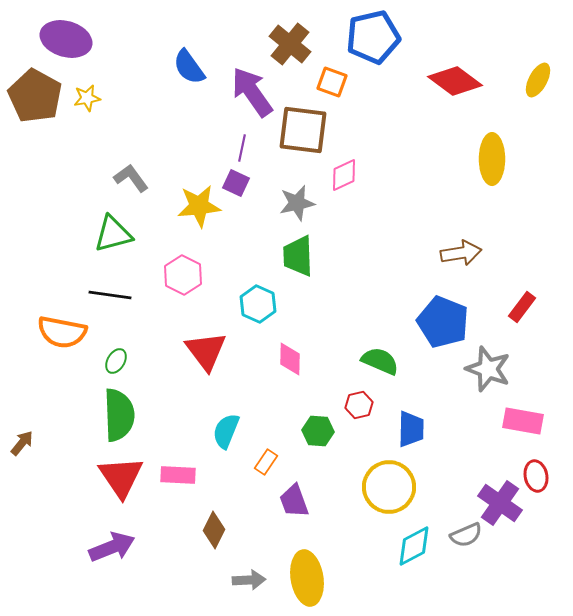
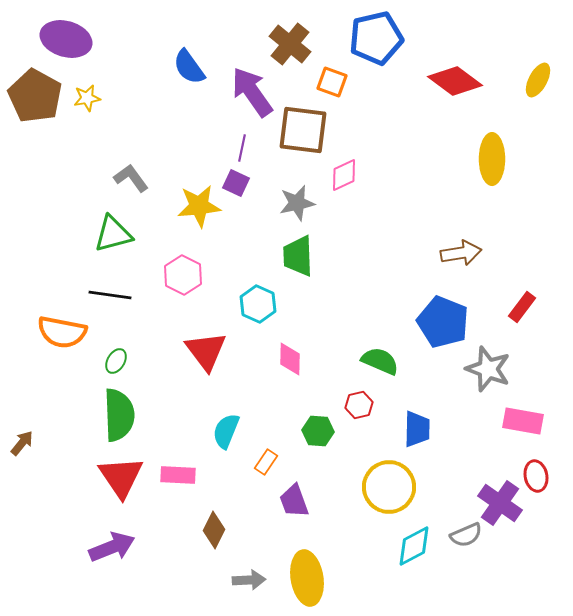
blue pentagon at (373, 37): moved 3 px right, 1 px down
blue trapezoid at (411, 429): moved 6 px right
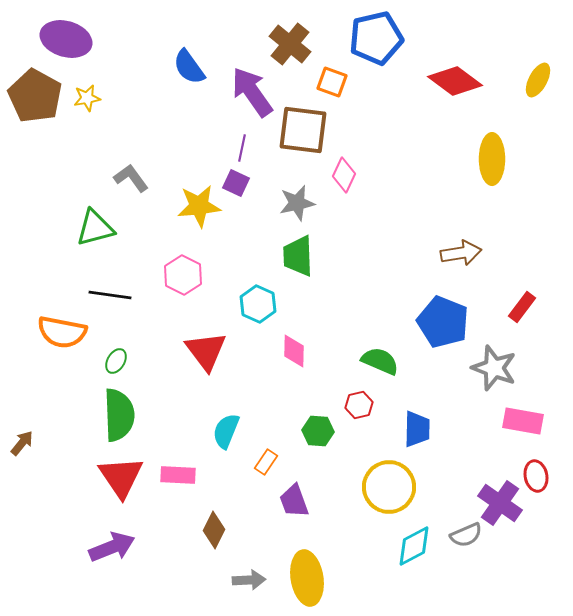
pink diamond at (344, 175): rotated 40 degrees counterclockwise
green triangle at (113, 234): moved 18 px left, 6 px up
pink diamond at (290, 359): moved 4 px right, 8 px up
gray star at (488, 369): moved 6 px right, 1 px up
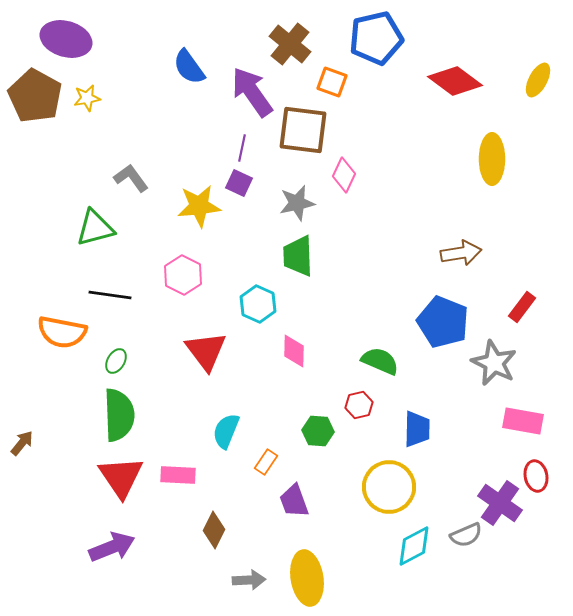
purple square at (236, 183): moved 3 px right
gray star at (494, 368): moved 5 px up; rotated 6 degrees clockwise
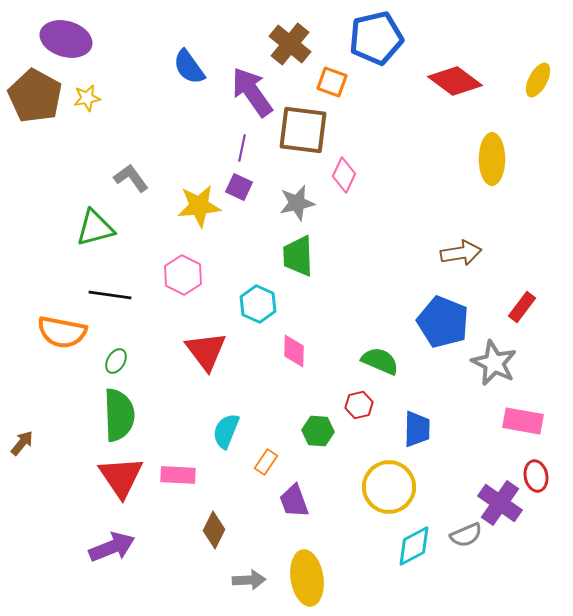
purple square at (239, 183): moved 4 px down
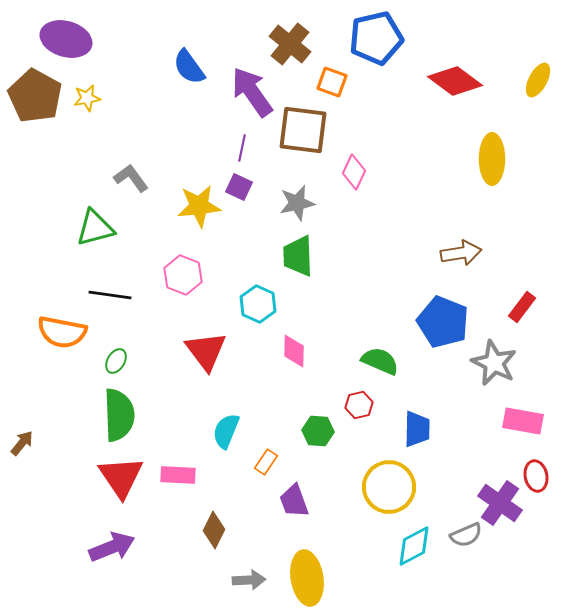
pink diamond at (344, 175): moved 10 px right, 3 px up
pink hexagon at (183, 275): rotated 6 degrees counterclockwise
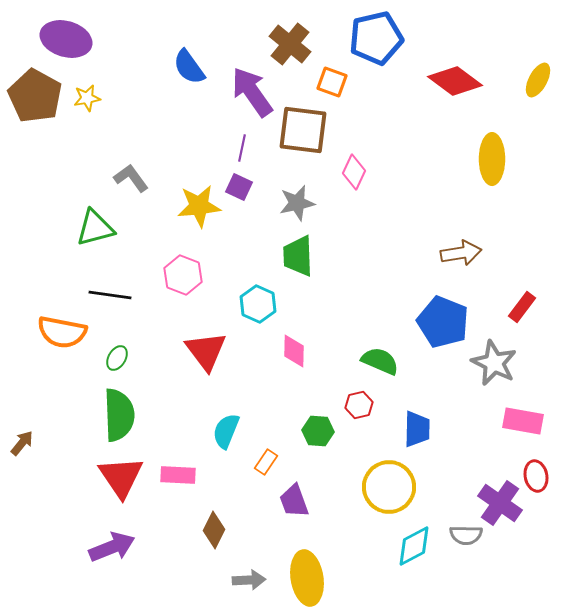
green ellipse at (116, 361): moved 1 px right, 3 px up
gray semicircle at (466, 535): rotated 24 degrees clockwise
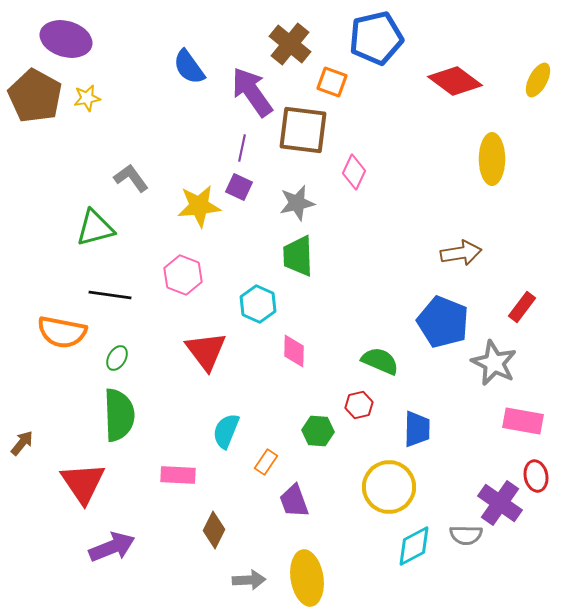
red triangle at (121, 477): moved 38 px left, 6 px down
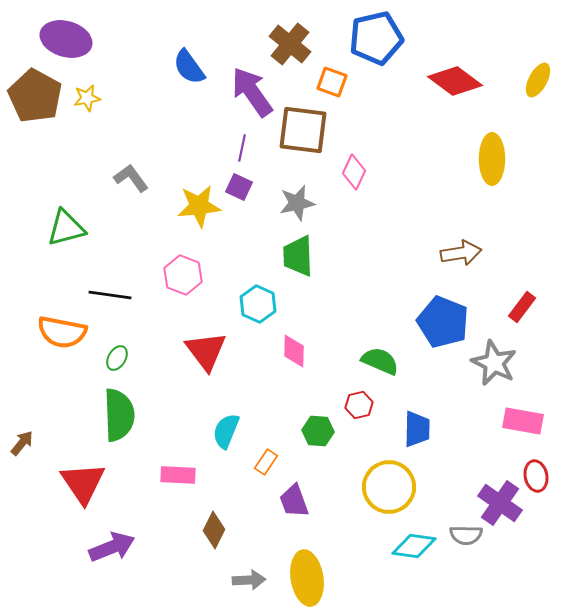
green triangle at (95, 228): moved 29 px left
cyan diamond at (414, 546): rotated 36 degrees clockwise
